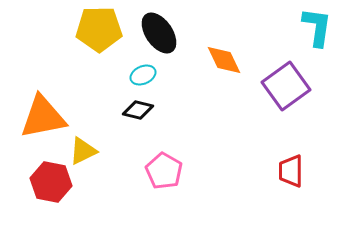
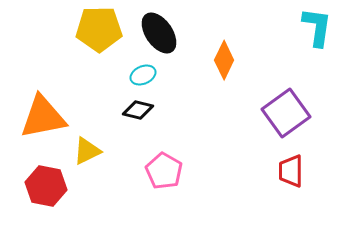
orange diamond: rotated 51 degrees clockwise
purple square: moved 27 px down
yellow triangle: moved 4 px right
red hexagon: moved 5 px left, 4 px down
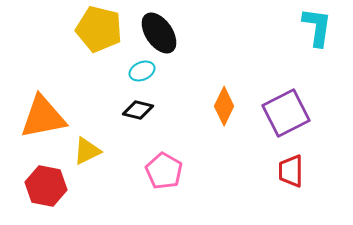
yellow pentagon: rotated 15 degrees clockwise
orange diamond: moved 46 px down
cyan ellipse: moved 1 px left, 4 px up
purple square: rotated 9 degrees clockwise
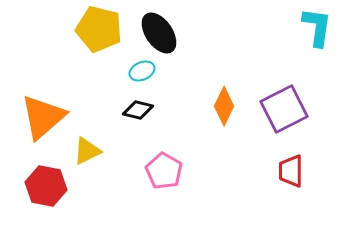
purple square: moved 2 px left, 4 px up
orange triangle: rotated 30 degrees counterclockwise
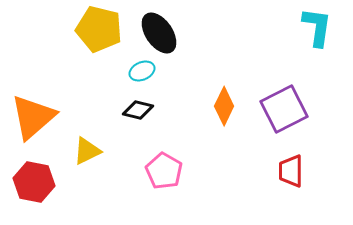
orange triangle: moved 10 px left
red hexagon: moved 12 px left, 4 px up
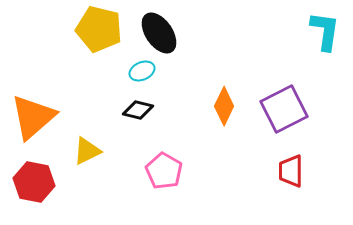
cyan L-shape: moved 8 px right, 4 px down
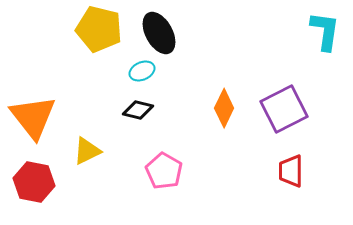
black ellipse: rotated 6 degrees clockwise
orange diamond: moved 2 px down
orange triangle: rotated 27 degrees counterclockwise
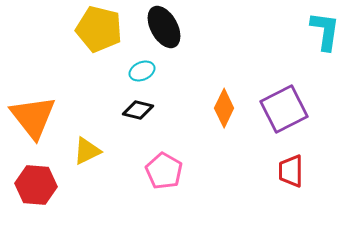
black ellipse: moved 5 px right, 6 px up
red hexagon: moved 2 px right, 3 px down; rotated 6 degrees counterclockwise
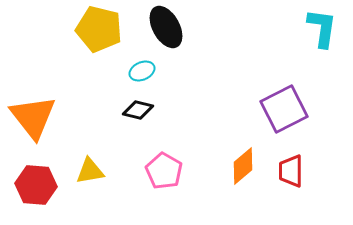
black ellipse: moved 2 px right
cyan L-shape: moved 3 px left, 3 px up
orange diamond: moved 19 px right, 58 px down; rotated 24 degrees clockwise
yellow triangle: moved 3 px right, 20 px down; rotated 16 degrees clockwise
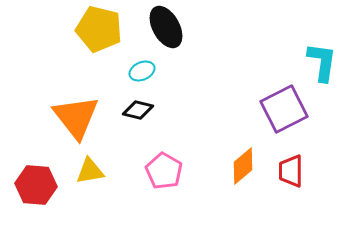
cyan L-shape: moved 34 px down
orange triangle: moved 43 px right
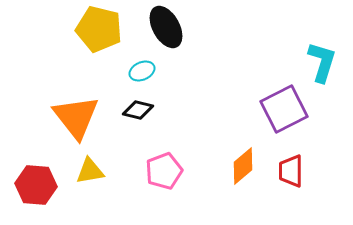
cyan L-shape: rotated 9 degrees clockwise
pink pentagon: rotated 21 degrees clockwise
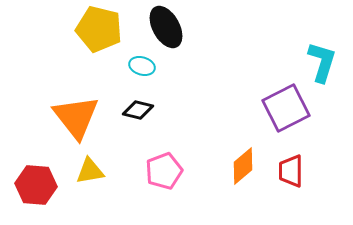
cyan ellipse: moved 5 px up; rotated 40 degrees clockwise
purple square: moved 2 px right, 1 px up
